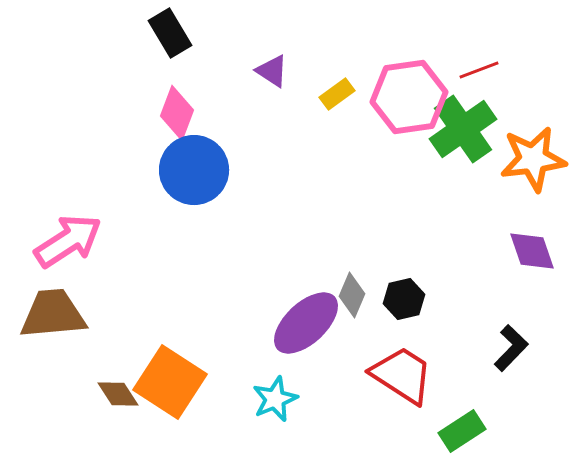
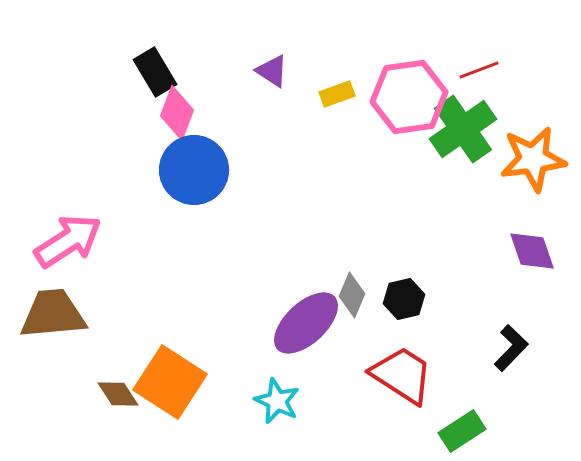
black rectangle: moved 15 px left, 39 px down
yellow rectangle: rotated 16 degrees clockwise
cyan star: moved 2 px right, 2 px down; rotated 24 degrees counterclockwise
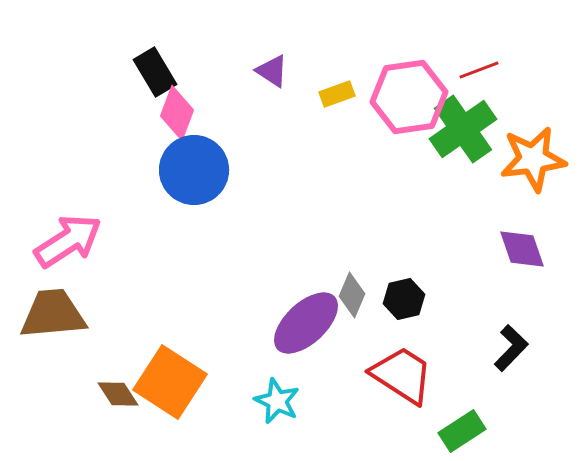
purple diamond: moved 10 px left, 2 px up
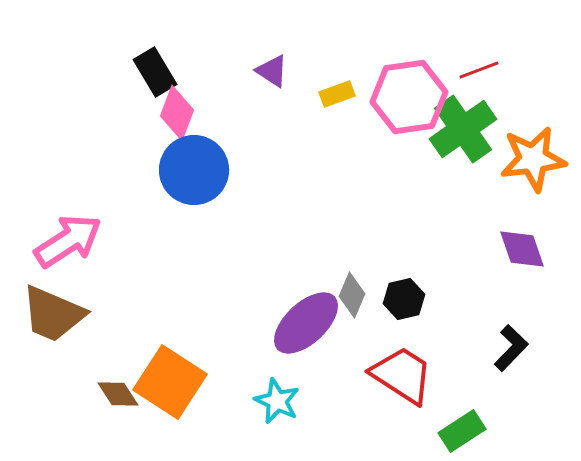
brown trapezoid: rotated 152 degrees counterclockwise
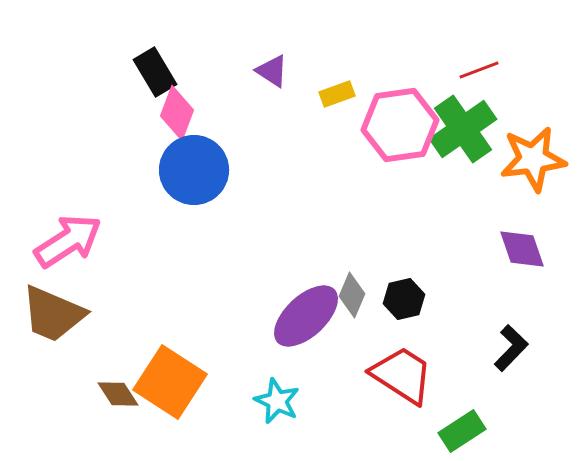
pink hexagon: moved 9 px left, 28 px down
purple ellipse: moved 7 px up
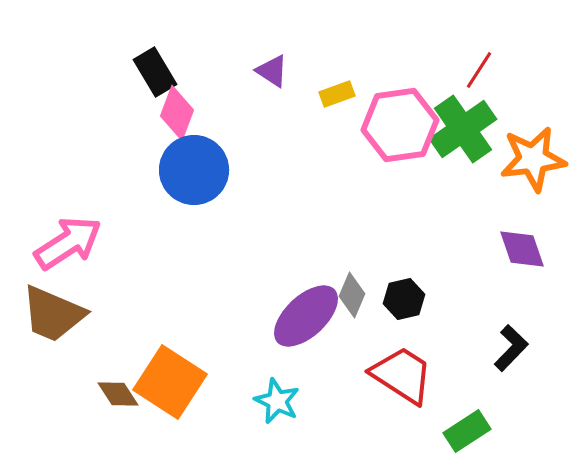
red line: rotated 36 degrees counterclockwise
pink arrow: moved 2 px down
green rectangle: moved 5 px right
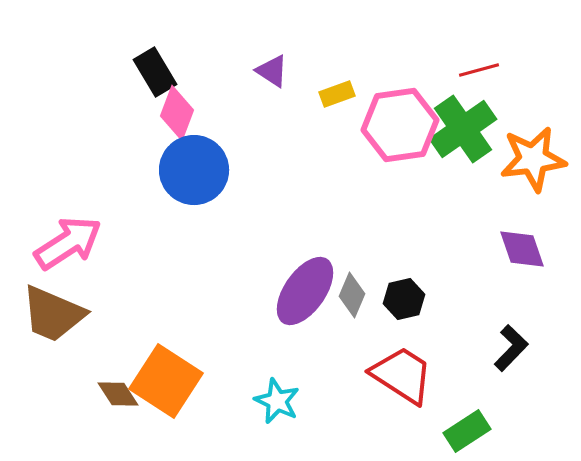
red line: rotated 42 degrees clockwise
purple ellipse: moved 1 px left, 25 px up; rotated 12 degrees counterclockwise
orange square: moved 4 px left, 1 px up
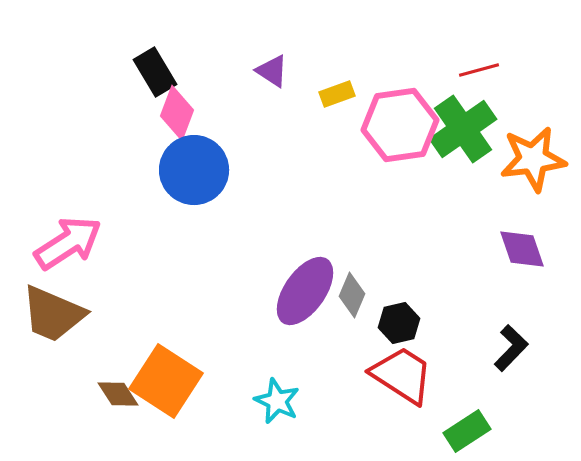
black hexagon: moved 5 px left, 24 px down
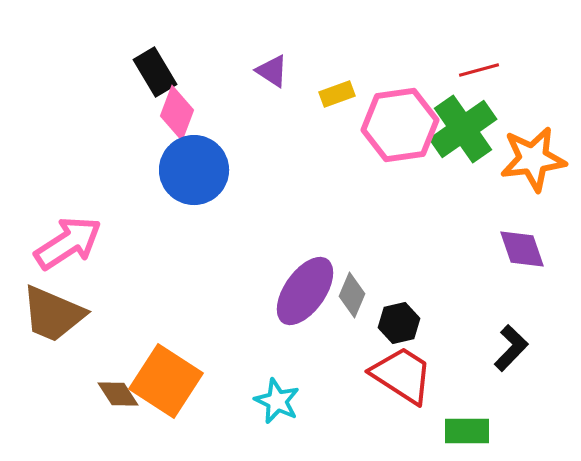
green rectangle: rotated 33 degrees clockwise
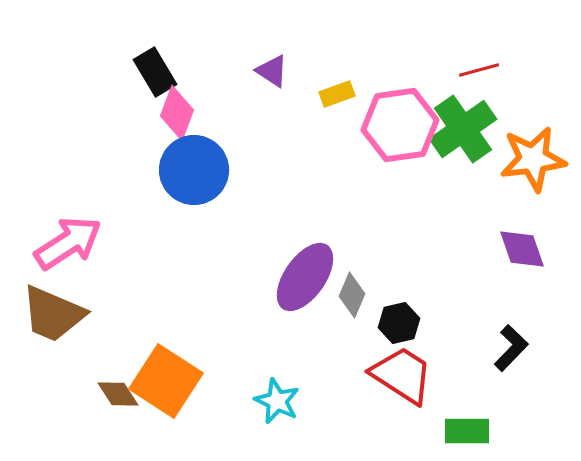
purple ellipse: moved 14 px up
